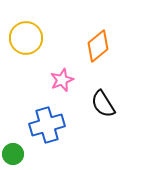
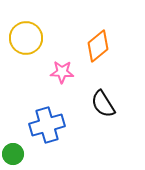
pink star: moved 8 px up; rotated 25 degrees clockwise
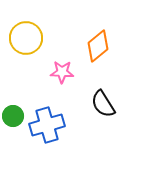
green circle: moved 38 px up
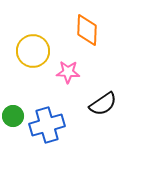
yellow circle: moved 7 px right, 13 px down
orange diamond: moved 11 px left, 16 px up; rotated 48 degrees counterclockwise
pink star: moved 6 px right
black semicircle: rotated 92 degrees counterclockwise
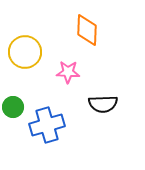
yellow circle: moved 8 px left, 1 px down
black semicircle: rotated 32 degrees clockwise
green circle: moved 9 px up
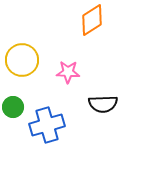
orange diamond: moved 5 px right, 10 px up; rotated 56 degrees clockwise
yellow circle: moved 3 px left, 8 px down
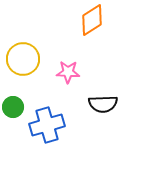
yellow circle: moved 1 px right, 1 px up
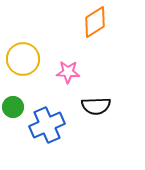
orange diamond: moved 3 px right, 2 px down
black semicircle: moved 7 px left, 2 px down
blue cross: rotated 8 degrees counterclockwise
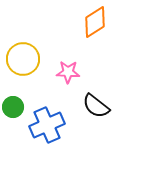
black semicircle: rotated 40 degrees clockwise
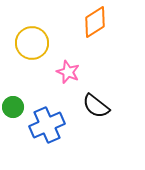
yellow circle: moved 9 px right, 16 px up
pink star: rotated 20 degrees clockwise
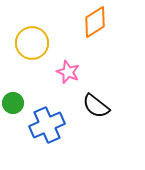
green circle: moved 4 px up
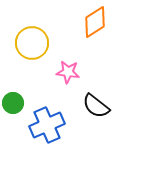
pink star: rotated 15 degrees counterclockwise
